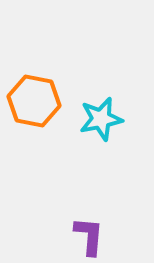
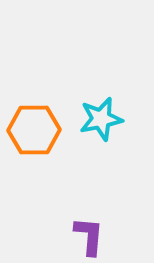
orange hexagon: moved 29 px down; rotated 12 degrees counterclockwise
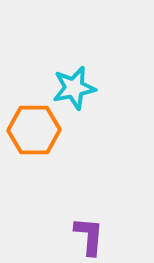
cyan star: moved 27 px left, 31 px up
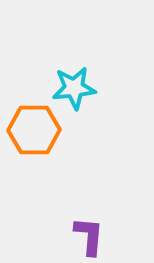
cyan star: rotated 6 degrees clockwise
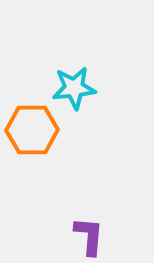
orange hexagon: moved 2 px left
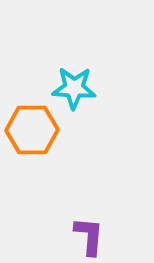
cyan star: rotated 9 degrees clockwise
